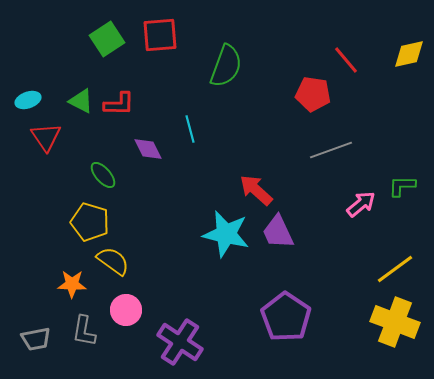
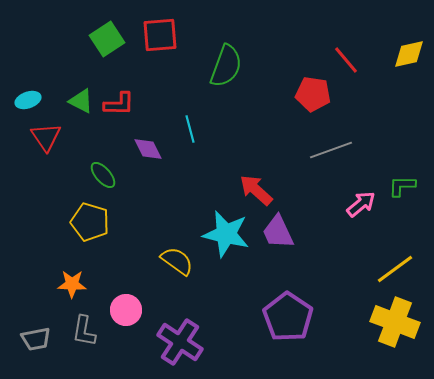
yellow semicircle: moved 64 px right
purple pentagon: moved 2 px right
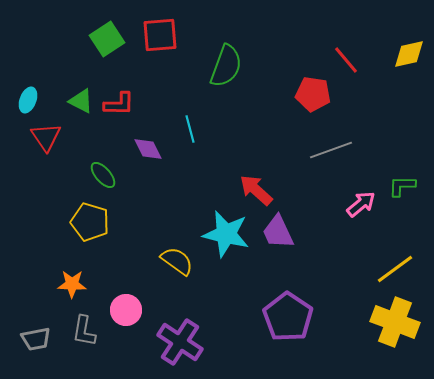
cyan ellipse: rotated 50 degrees counterclockwise
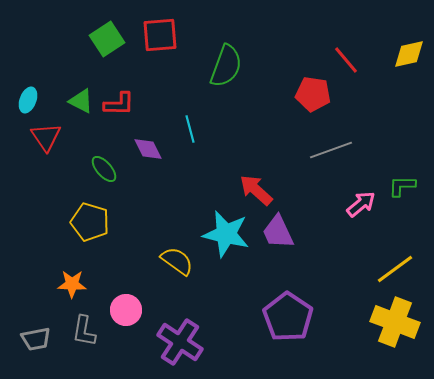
green ellipse: moved 1 px right, 6 px up
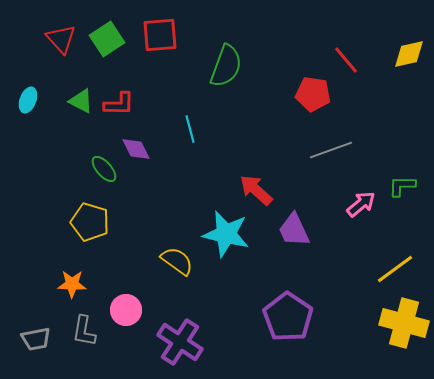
red triangle: moved 15 px right, 98 px up; rotated 8 degrees counterclockwise
purple diamond: moved 12 px left
purple trapezoid: moved 16 px right, 2 px up
yellow cross: moved 9 px right, 1 px down; rotated 6 degrees counterclockwise
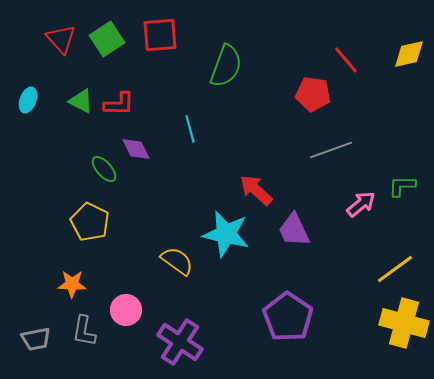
yellow pentagon: rotated 9 degrees clockwise
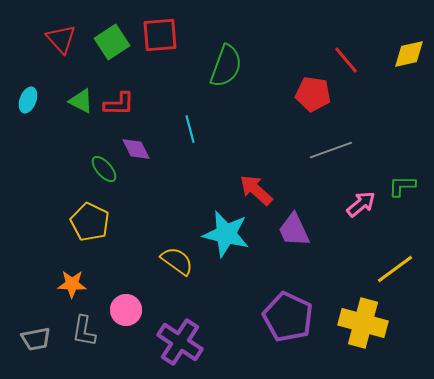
green square: moved 5 px right, 3 px down
purple pentagon: rotated 9 degrees counterclockwise
yellow cross: moved 41 px left
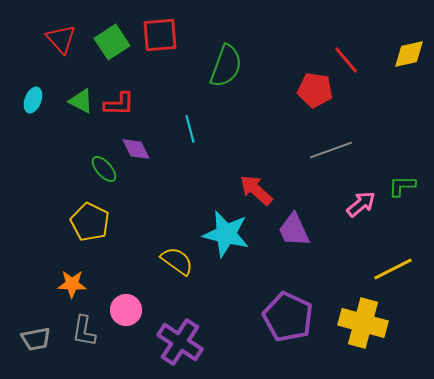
red pentagon: moved 2 px right, 4 px up
cyan ellipse: moved 5 px right
yellow line: moved 2 px left; rotated 9 degrees clockwise
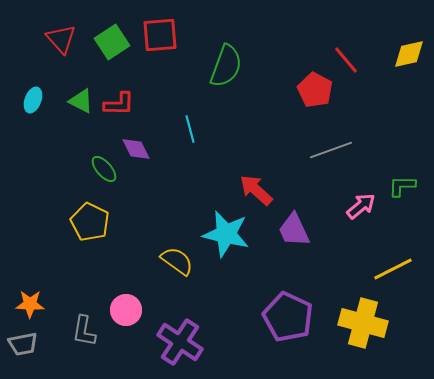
red pentagon: rotated 20 degrees clockwise
pink arrow: moved 2 px down
orange star: moved 42 px left, 20 px down
gray trapezoid: moved 13 px left, 5 px down
